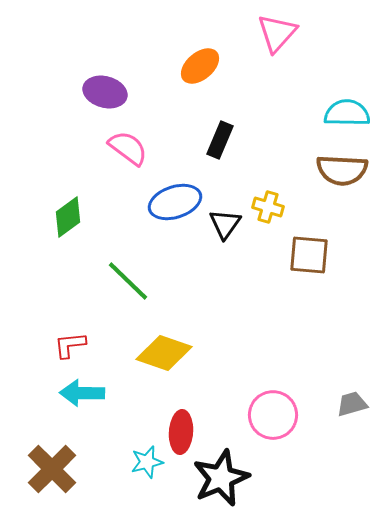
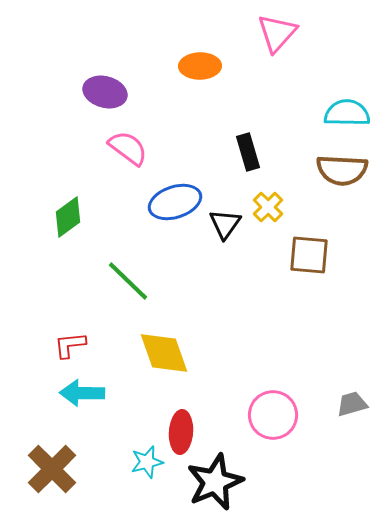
orange ellipse: rotated 39 degrees clockwise
black rectangle: moved 28 px right, 12 px down; rotated 39 degrees counterclockwise
yellow cross: rotated 28 degrees clockwise
yellow diamond: rotated 52 degrees clockwise
black star: moved 6 px left, 4 px down
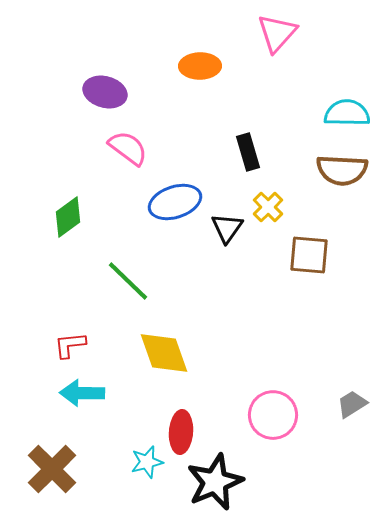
black triangle: moved 2 px right, 4 px down
gray trapezoid: rotated 16 degrees counterclockwise
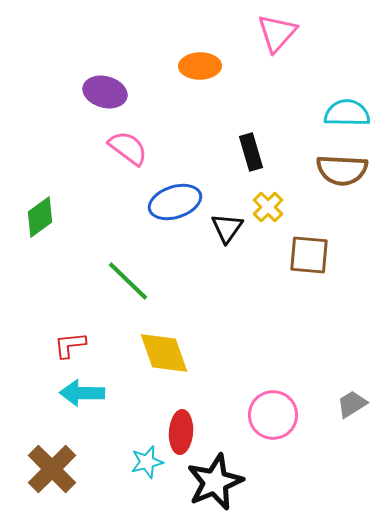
black rectangle: moved 3 px right
green diamond: moved 28 px left
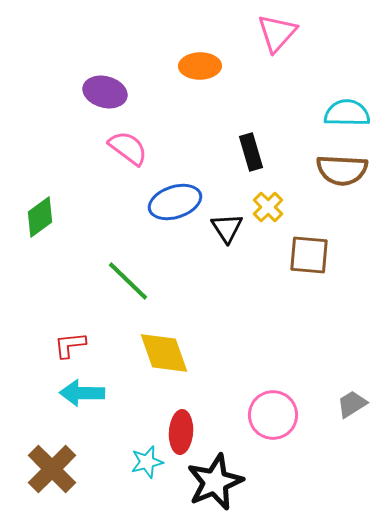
black triangle: rotated 8 degrees counterclockwise
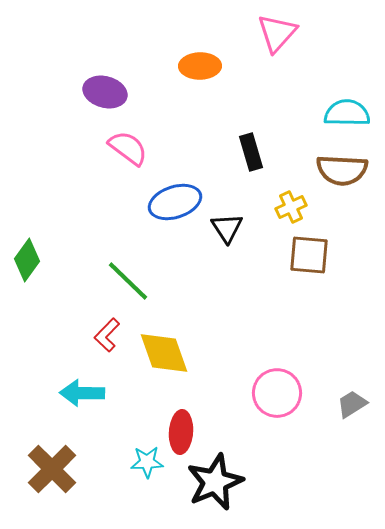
yellow cross: moved 23 px right; rotated 20 degrees clockwise
green diamond: moved 13 px left, 43 px down; rotated 18 degrees counterclockwise
red L-shape: moved 37 px right, 10 px up; rotated 40 degrees counterclockwise
pink circle: moved 4 px right, 22 px up
cyan star: rotated 12 degrees clockwise
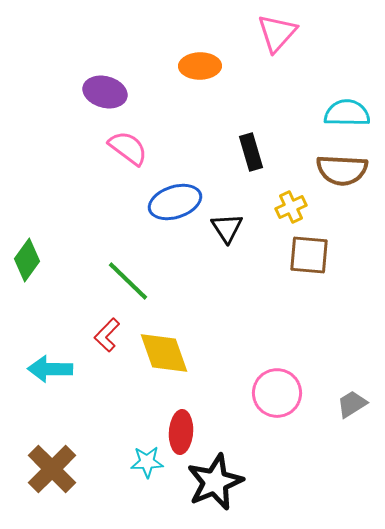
cyan arrow: moved 32 px left, 24 px up
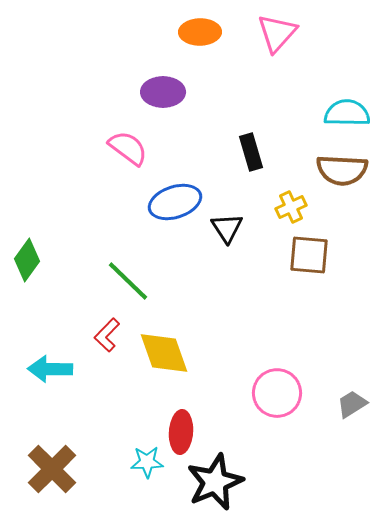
orange ellipse: moved 34 px up
purple ellipse: moved 58 px right; rotated 15 degrees counterclockwise
